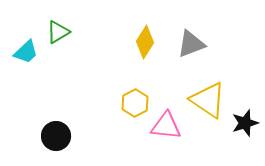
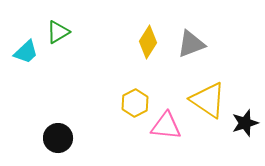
yellow diamond: moved 3 px right
black circle: moved 2 px right, 2 px down
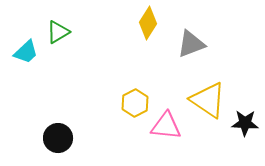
yellow diamond: moved 19 px up
black star: rotated 20 degrees clockwise
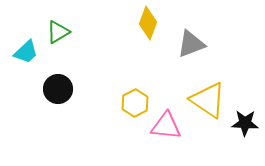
yellow diamond: rotated 12 degrees counterclockwise
black circle: moved 49 px up
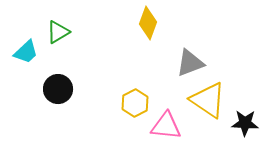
gray triangle: moved 1 px left, 19 px down
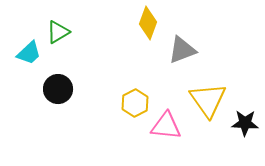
cyan trapezoid: moved 3 px right, 1 px down
gray triangle: moved 8 px left, 13 px up
yellow triangle: rotated 21 degrees clockwise
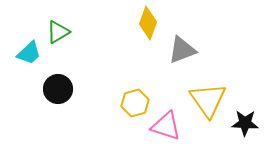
yellow hexagon: rotated 12 degrees clockwise
pink triangle: rotated 12 degrees clockwise
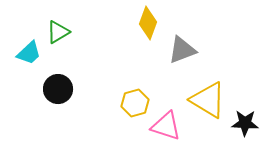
yellow triangle: rotated 24 degrees counterclockwise
